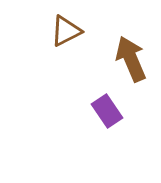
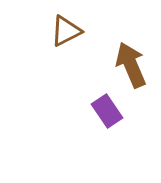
brown arrow: moved 6 px down
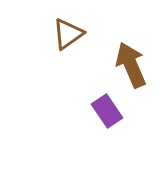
brown triangle: moved 2 px right, 3 px down; rotated 8 degrees counterclockwise
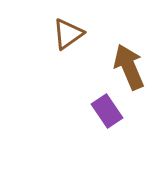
brown arrow: moved 2 px left, 2 px down
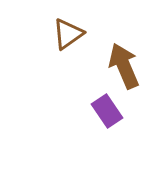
brown arrow: moved 5 px left, 1 px up
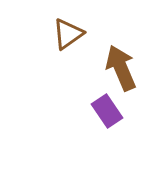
brown arrow: moved 3 px left, 2 px down
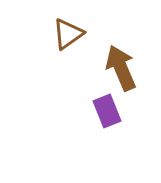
purple rectangle: rotated 12 degrees clockwise
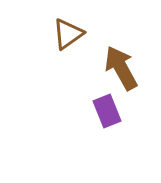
brown arrow: rotated 6 degrees counterclockwise
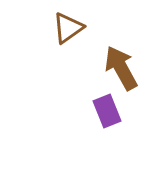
brown triangle: moved 6 px up
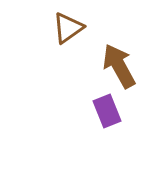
brown arrow: moved 2 px left, 2 px up
